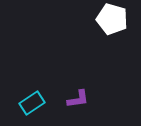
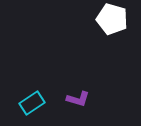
purple L-shape: rotated 25 degrees clockwise
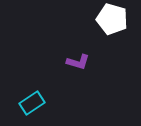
purple L-shape: moved 37 px up
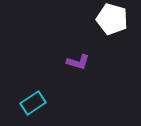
cyan rectangle: moved 1 px right
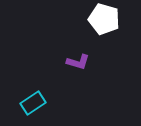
white pentagon: moved 8 px left
